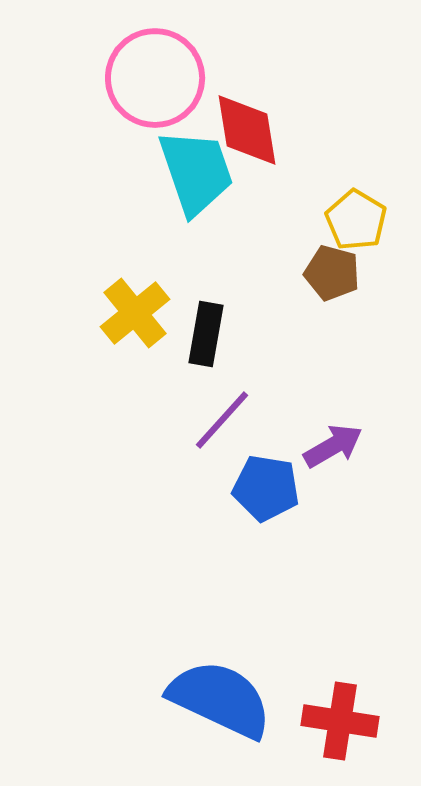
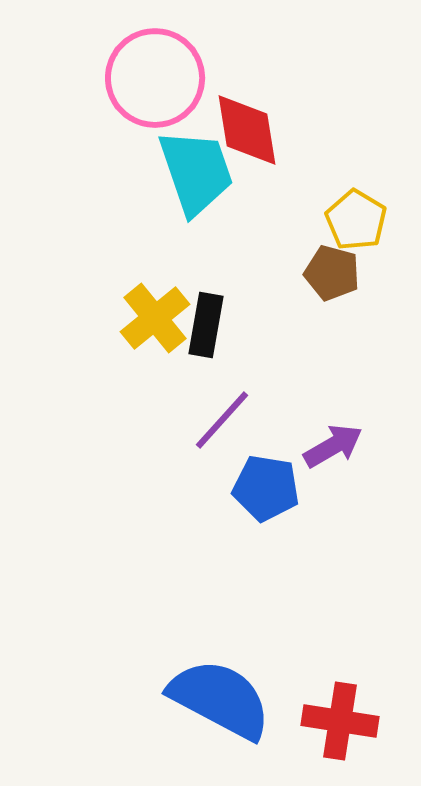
yellow cross: moved 20 px right, 5 px down
black rectangle: moved 9 px up
blue semicircle: rotated 3 degrees clockwise
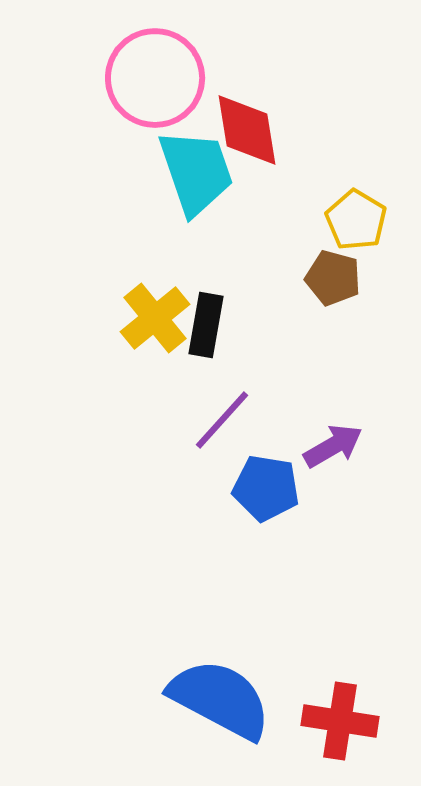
brown pentagon: moved 1 px right, 5 px down
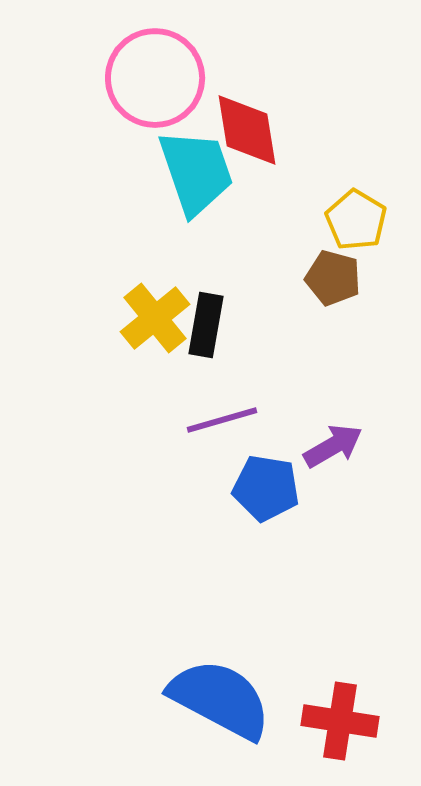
purple line: rotated 32 degrees clockwise
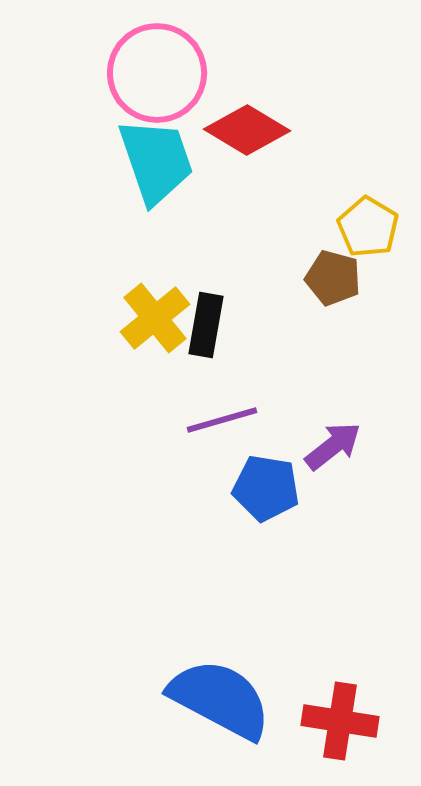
pink circle: moved 2 px right, 5 px up
red diamond: rotated 50 degrees counterclockwise
cyan trapezoid: moved 40 px left, 11 px up
yellow pentagon: moved 12 px right, 7 px down
purple arrow: rotated 8 degrees counterclockwise
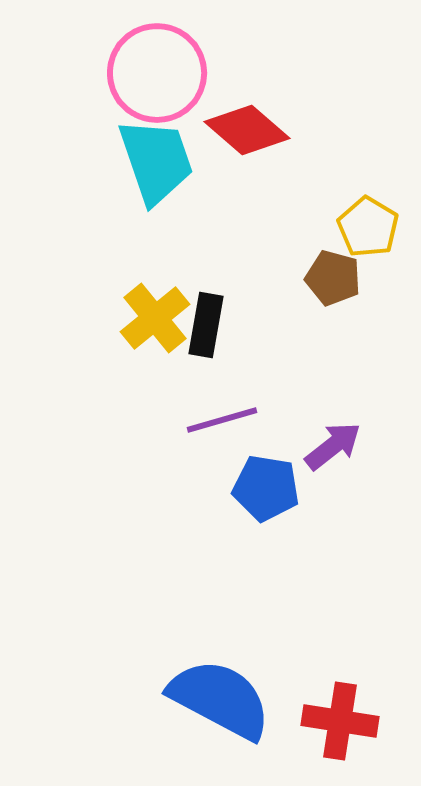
red diamond: rotated 10 degrees clockwise
